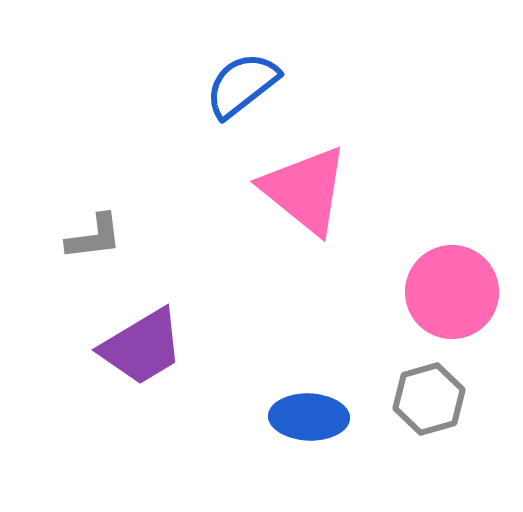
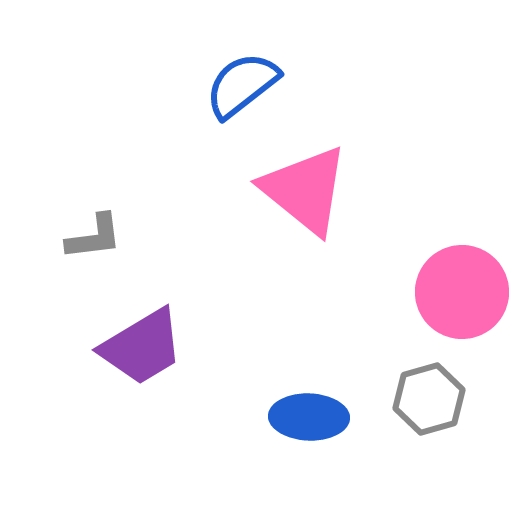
pink circle: moved 10 px right
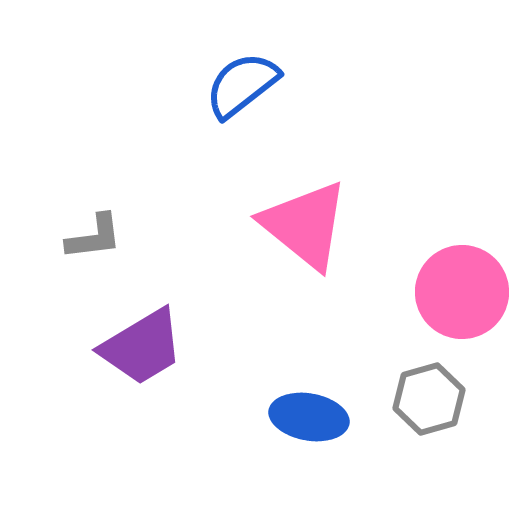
pink triangle: moved 35 px down
blue ellipse: rotated 8 degrees clockwise
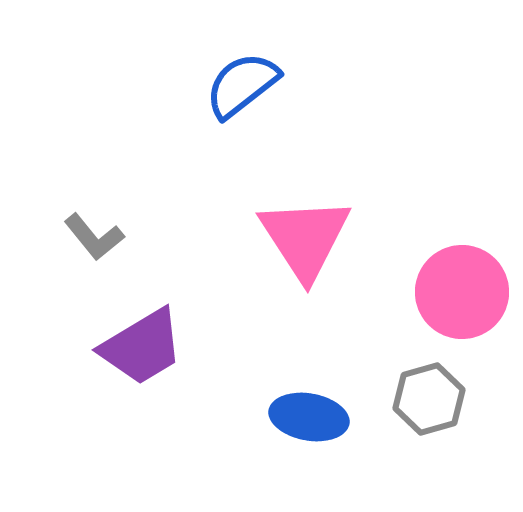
pink triangle: moved 13 px down; rotated 18 degrees clockwise
gray L-shape: rotated 58 degrees clockwise
